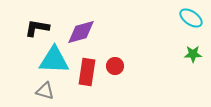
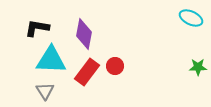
cyan ellipse: rotated 10 degrees counterclockwise
purple diamond: moved 3 px right, 2 px down; rotated 64 degrees counterclockwise
green star: moved 5 px right, 13 px down
cyan triangle: moved 3 px left
red rectangle: rotated 28 degrees clockwise
gray triangle: rotated 42 degrees clockwise
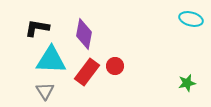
cyan ellipse: moved 1 px down; rotated 10 degrees counterclockwise
green star: moved 11 px left, 16 px down; rotated 12 degrees counterclockwise
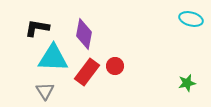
cyan triangle: moved 2 px right, 2 px up
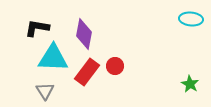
cyan ellipse: rotated 10 degrees counterclockwise
green star: moved 3 px right, 1 px down; rotated 30 degrees counterclockwise
